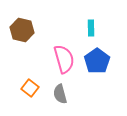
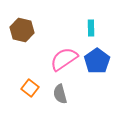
pink semicircle: rotated 108 degrees counterclockwise
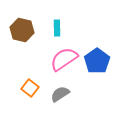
cyan rectangle: moved 34 px left
gray semicircle: rotated 72 degrees clockwise
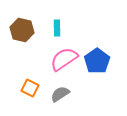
orange square: rotated 12 degrees counterclockwise
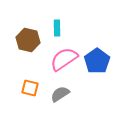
brown hexagon: moved 6 px right, 10 px down
orange square: rotated 12 degrees counterclockwise
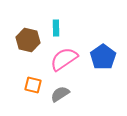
cyan rectangle: moved 1 px left
blue pentagon: moved 6 px right, 4 px up
orange square: moved 3 px right, 3 px up
